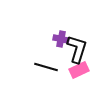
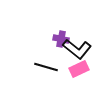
black L-shape: rotated 112 degrees clockwise
pink rectangle: moved 1 px up
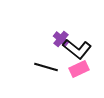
purple cross: rotated 28 degrees clockwise
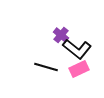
purple cross: moved 4 px up
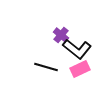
pink rectangle: moved 1 px right
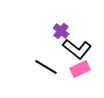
purple cross: moved 4 px up
black line: rotated 15 degrees clockwise
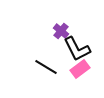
black L-shape: rotated 24 degrees clockwise
pink rectangle: rotated 12 degrees counterclockwise
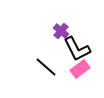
black line: rotated 10 degrees clockwise
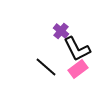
pink rectangle: moved 2 px left
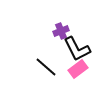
purple cross: rotated 28 degrees clockwise
